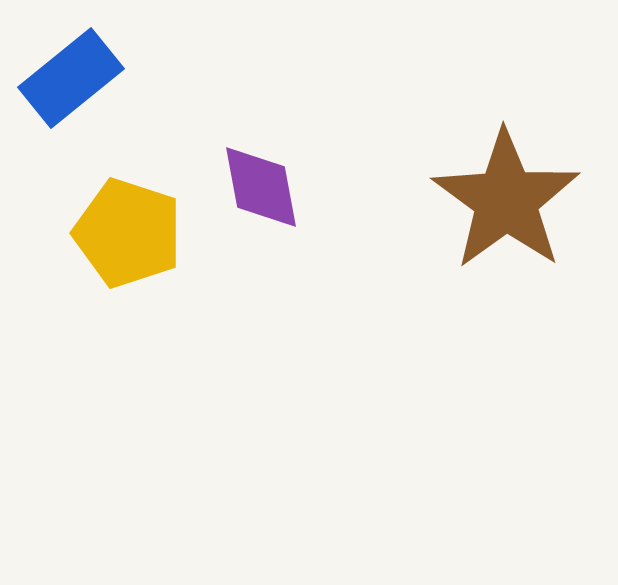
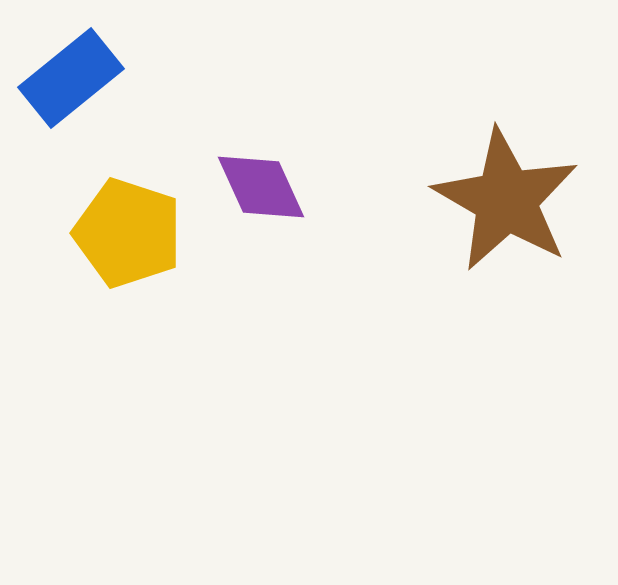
purple diamond: rotated 14 degrees counterclockwise
brown star: rotated 6 degrees counterclockwise
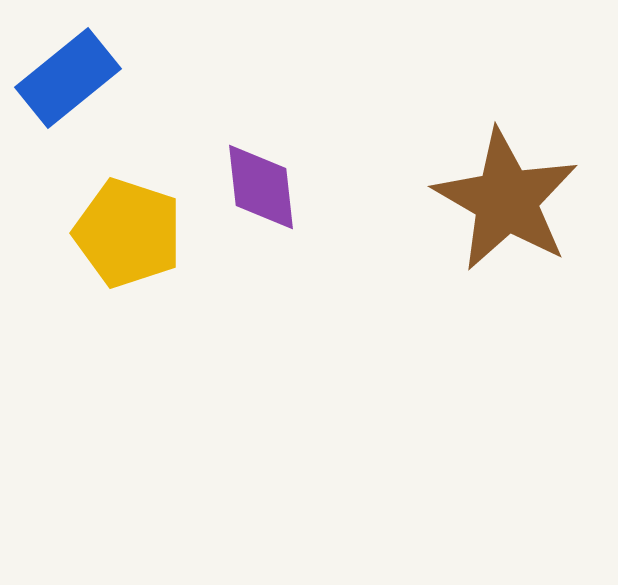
blue rectangle: moved 3 px left
purple diamond: rotated 18 degrees clockwise
